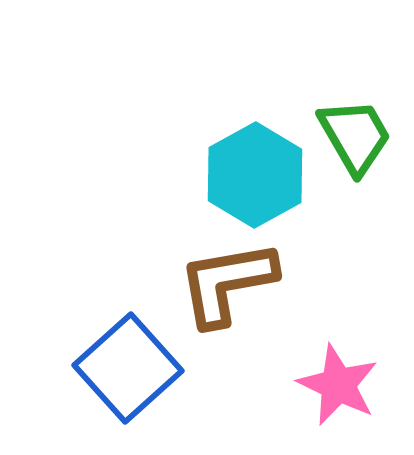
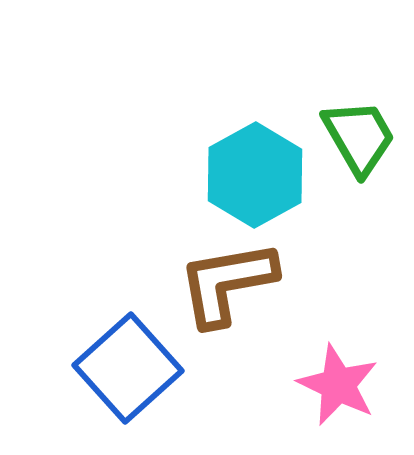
green trapezoid: moved 4 px right, 1 px down
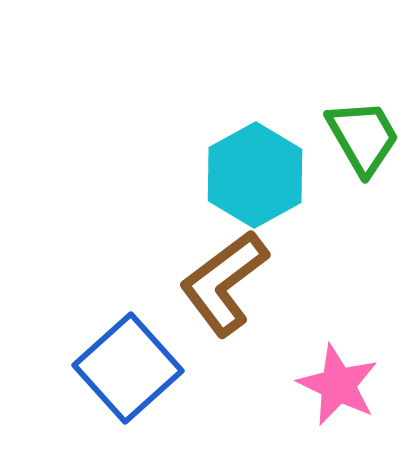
green trapezoid: moved 4 px right
brown L-shape: moved 3 px left; rotated 27 degrees counterclockwise
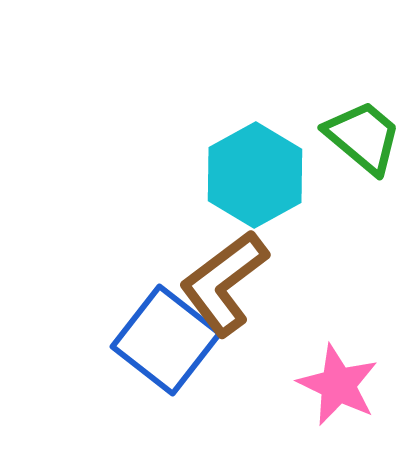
green trapezoid: rotated 20 degrees counterclockwise
blue square: moved 38 px right, 28 px up; rotated 10 degrees counterclockwise
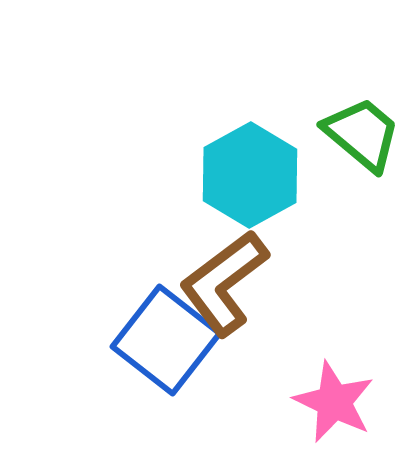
green trapezoid: moved 1 px left, 3 px up
cyan hexagon: moved 5 px left
pink star: moved 4 px left, 17 px down
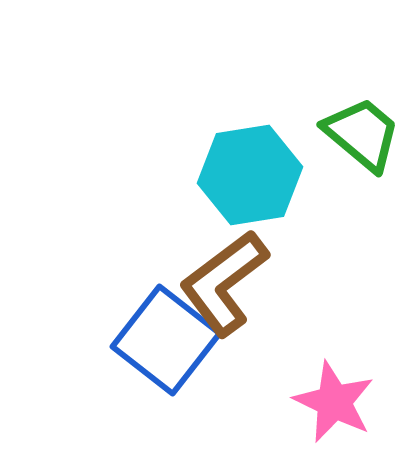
cyan hexagon: rotated 20 degrees clockwise
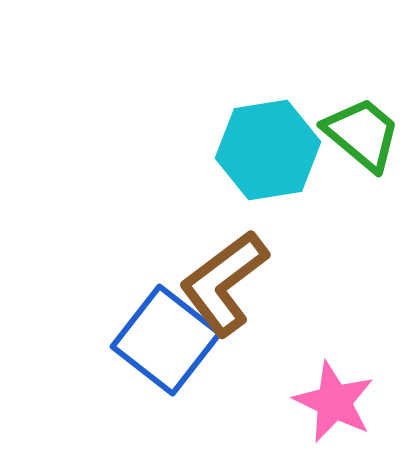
cyan hexagon: moved 18 px right, 25 px up
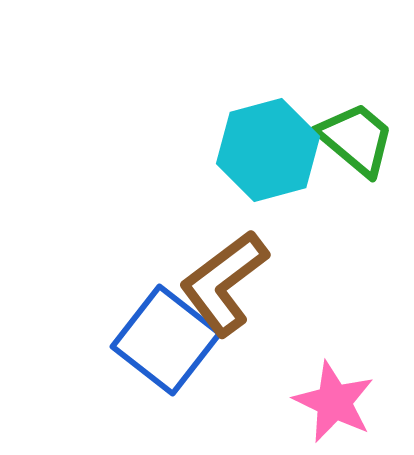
green trapezoid: moved 6 px left, 5 px down
cyan hexagon: rotated 6 degrees counterclockwise
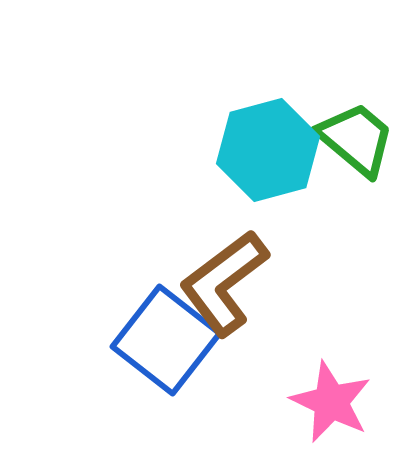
pink star: moved 3 px left
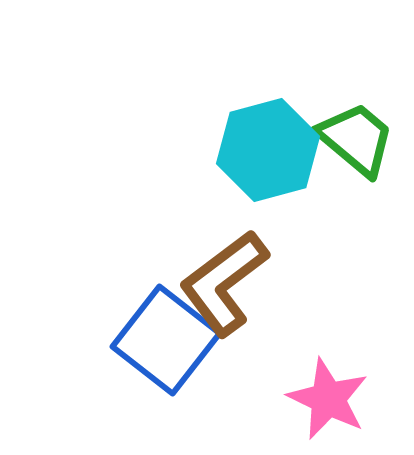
pink star: moved 3 px left, 3 px up
